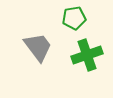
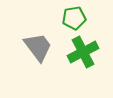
green cross: moved 4 px left, 3 px up; rotated 8 degrees counterclockwise
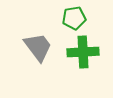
green cross: rotated 24 degrees clockwise
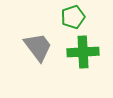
green pentagon: moved 1 px left, 1 px up; rotated 10 degrees counterclockwise
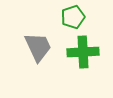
gray trapezoid: rotated 12 degrees clockwise
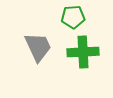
green pentagon: rotated 15 degrees clockwise
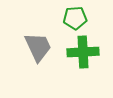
green pentagon: moved 2 px right, 1 px down
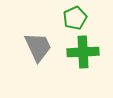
green pentagon: rotated 20 degrees counterclockwise
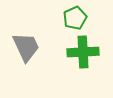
gray trapezoid: moved 12 px left
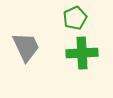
green cross: moved 1 px left, 1 px down
